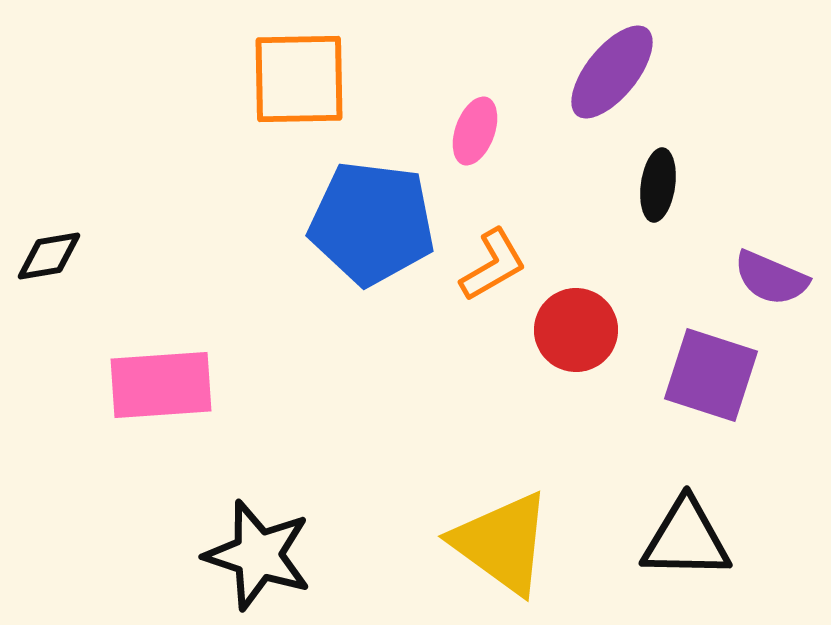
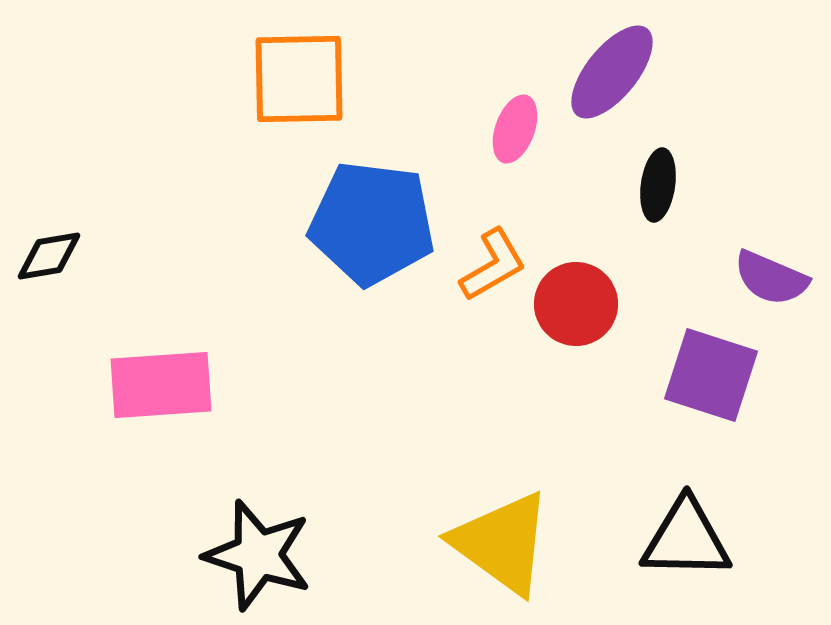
pink ellipse: moved 40 px right, 2 px up
red circle: moved 26 px up
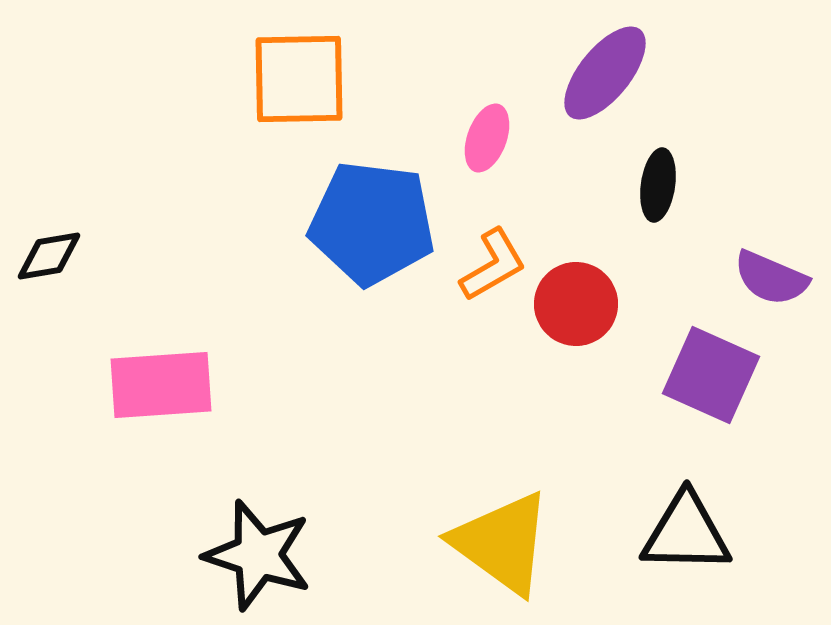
purple ellipse: moved 7 px left, 1 px down
pink ellipse: moved 28 px left, 9 px down
purple square: rotated 6 degrees clockwise
black triangle: moved 6 px up
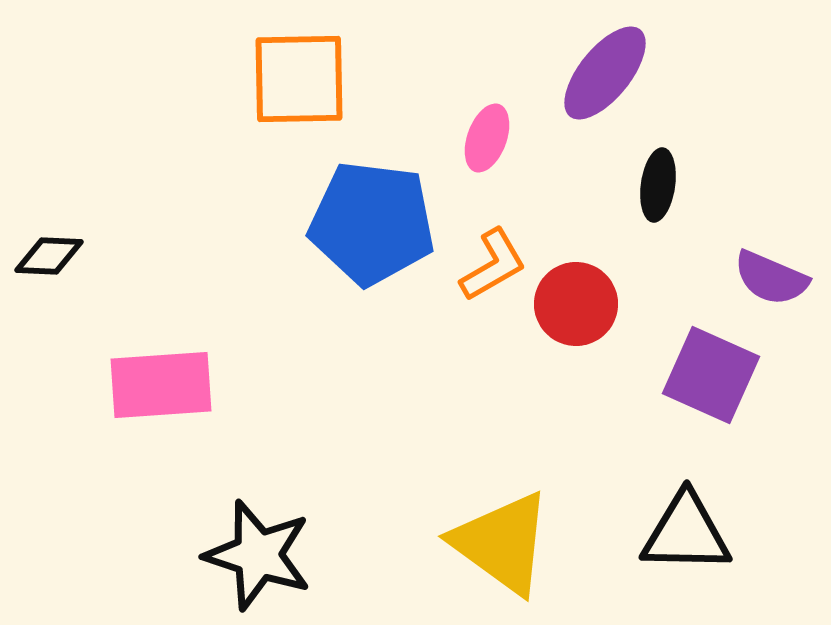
black diamond: rotated 12 degrees clockwise
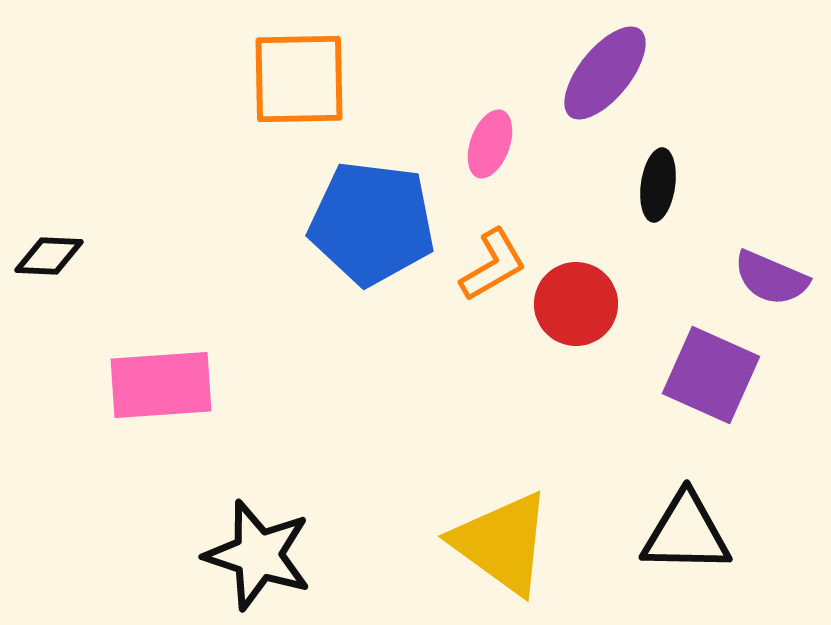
pink ellipse: moved 3 px right, 6 px down
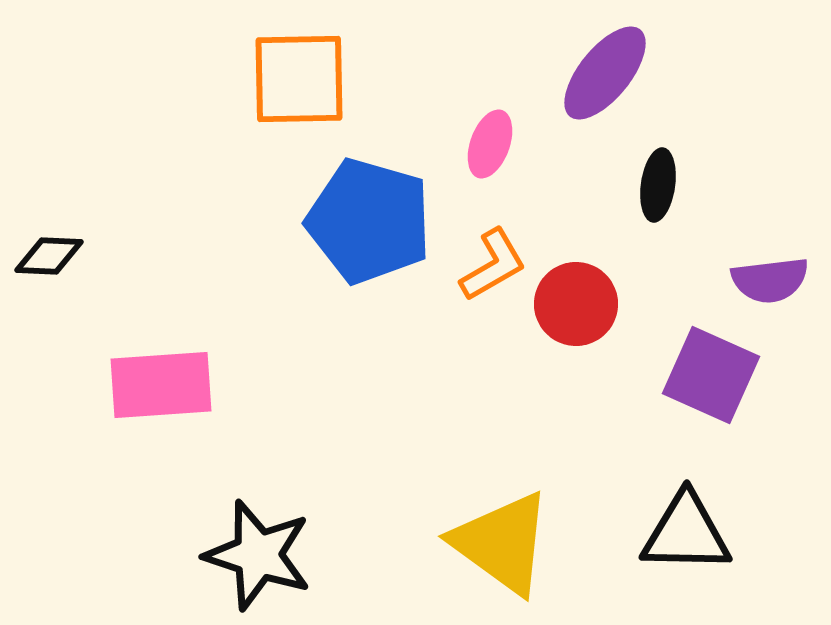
blue pentagon: moved 3 px left, 2 px up; rotated 9 degrees clockwise
purple semicircle: moved 1 px left, 2 px down; rotated 30 degrees counterclockwise
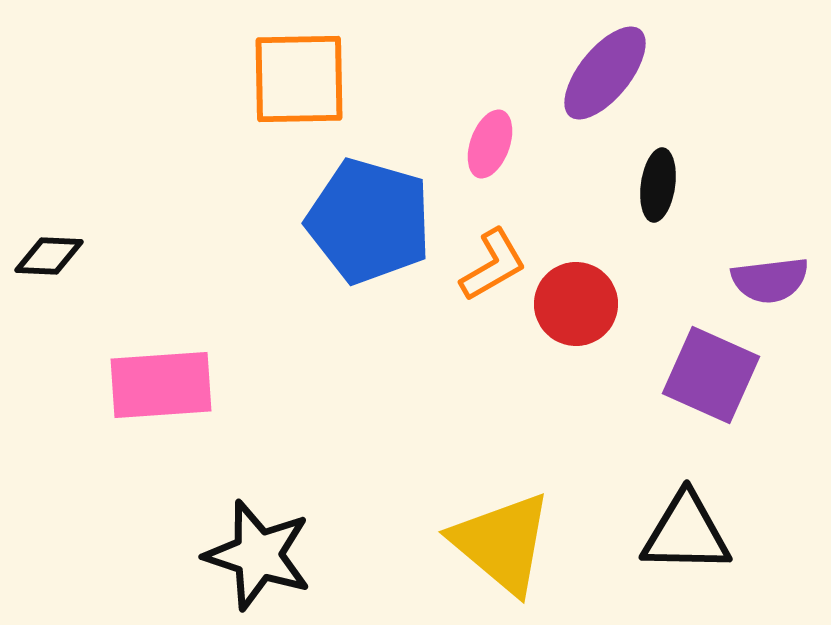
yellow triangle: rotated 4 degrees clockwise
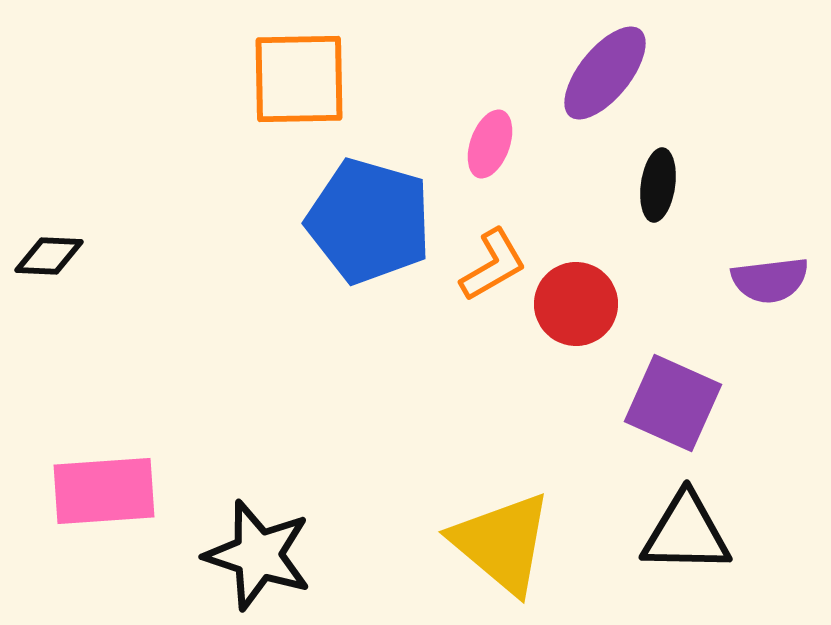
purple square: moved 38 px left, 28 px down
pink rectangle: moved 57 px left, 106 px down
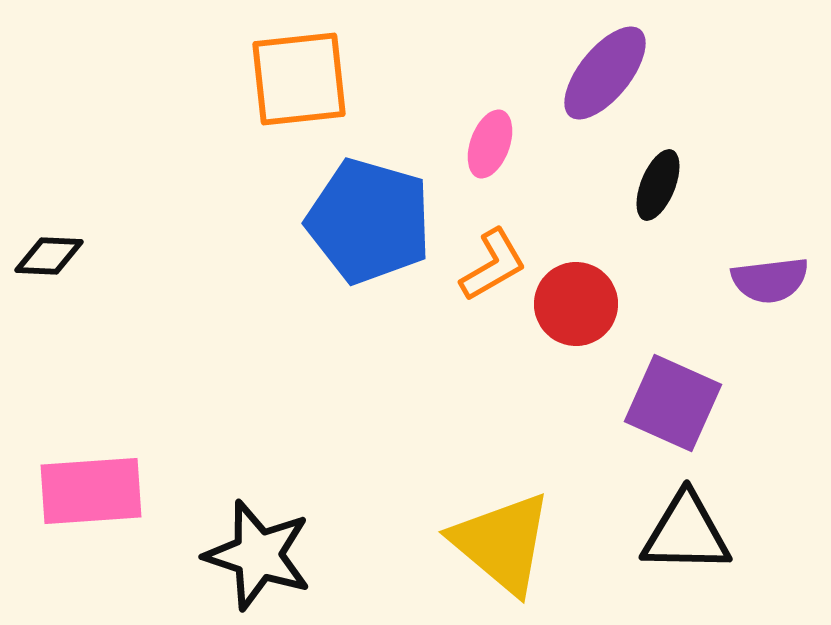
orange square: rotated 5 degrees counterclockwise
black ellipse: rotated 14 degrees clockwise
pink rectangle: moved 13 px left
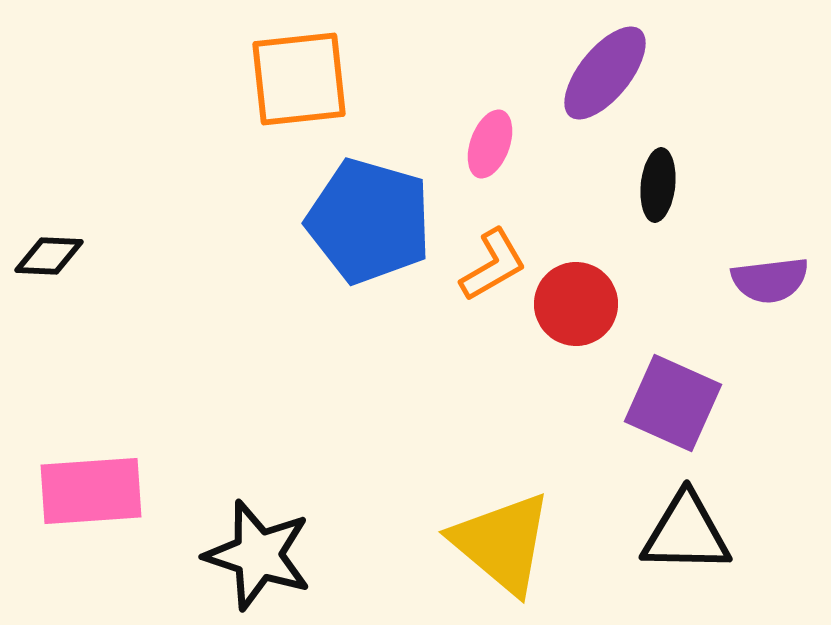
black ellipse: rotated 16 degrees counterclockwise
